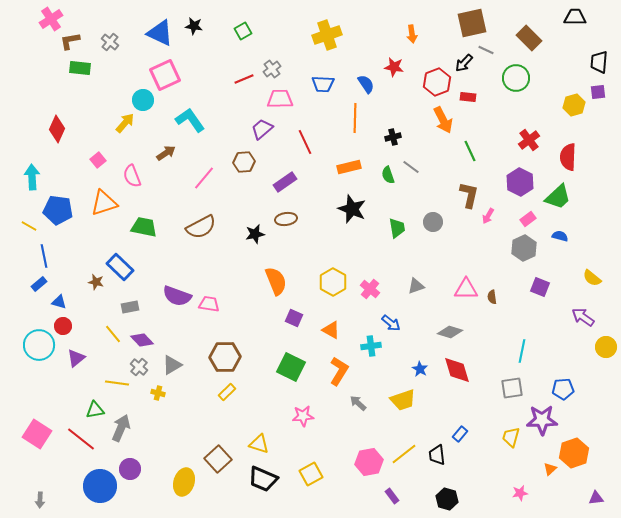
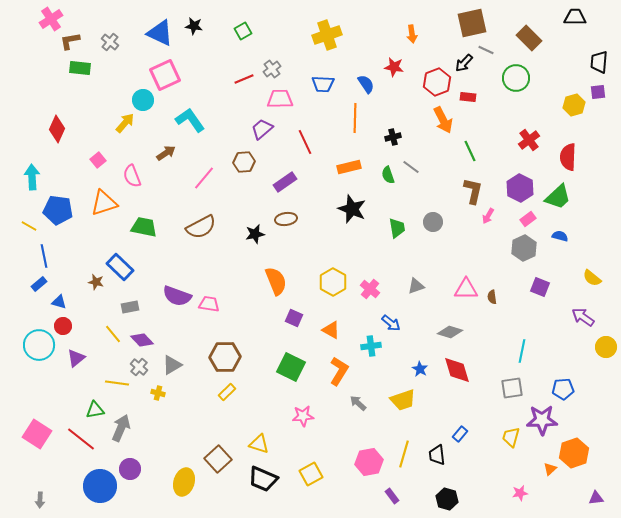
purple hexagon at (520, 182): moved 6 px down
brown L-shape at (469, 195): moved 4 px right, 4 px up
yellow line at (404, 454): rotated 36 degrees counterclockwise
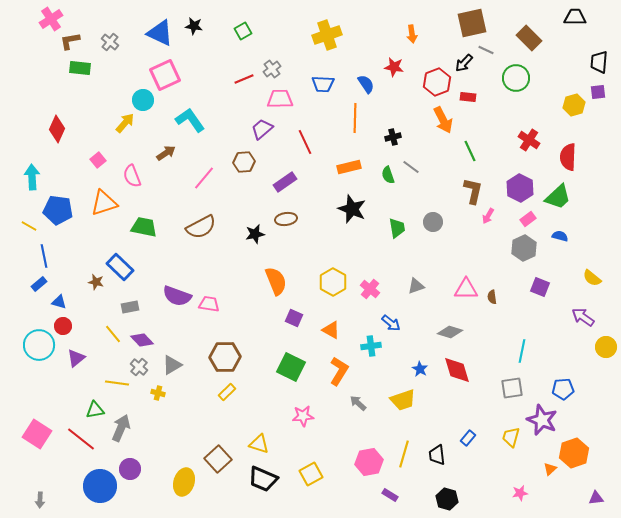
red cross at (529, 140): rotated 20 degrees counterclockwise
purple star at (542, 420): rotated 24 degrees clockwise
blue rectangle at (460, 434): moved 8 px right, 4 px down
purple rectangle at (392, 496): moved 2 px left, 1 px up; rotated 21 degrees counterclockwise
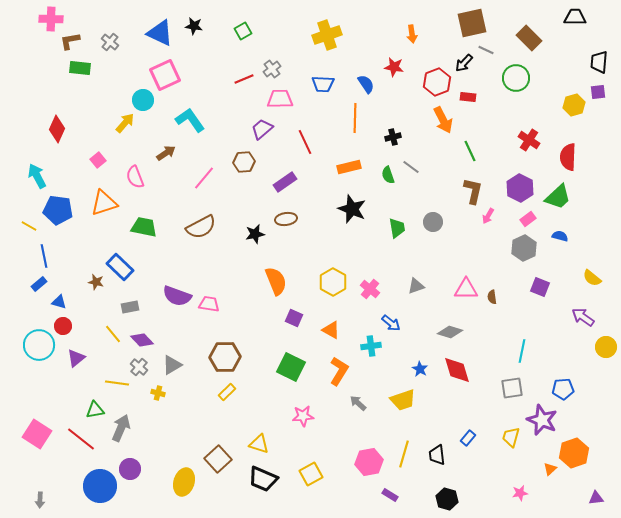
pink cross at (51, 19): rotated 35 degrees clockwise
pink semicircle at (132, 176): moved 3 px right, 1 px down
cyan arrow at (32, 177): moved 5 px right, 1 px up; rotated 25 degrees counterclockwise
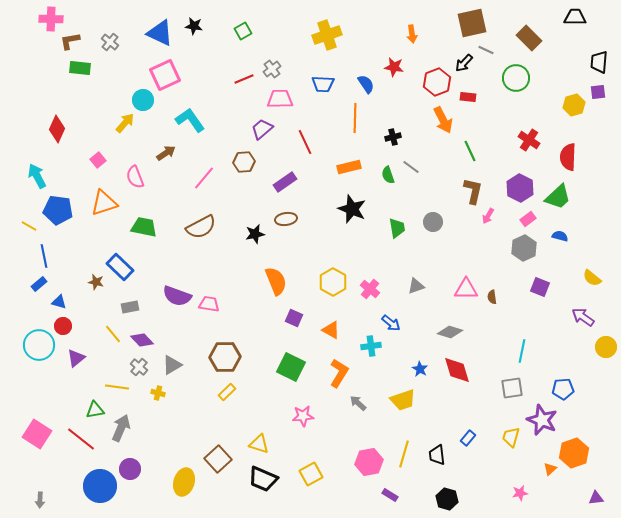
orange L-shape at (339, 371): moved 2 px down
yellow line at (117, 383): moved 4 px down
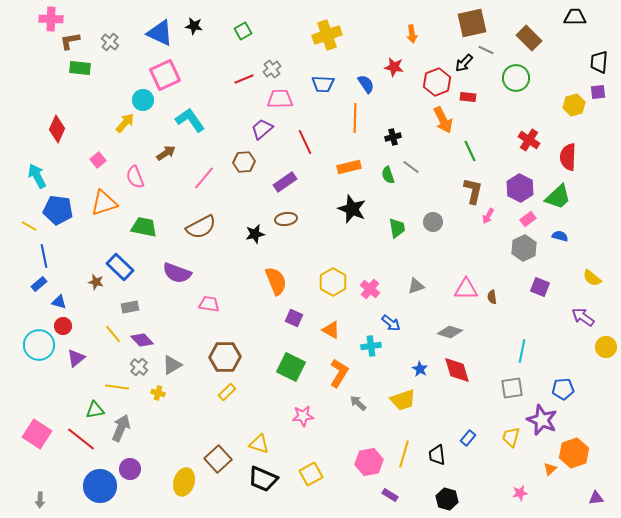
purple semicircle at (177, 296): moved 23 px up
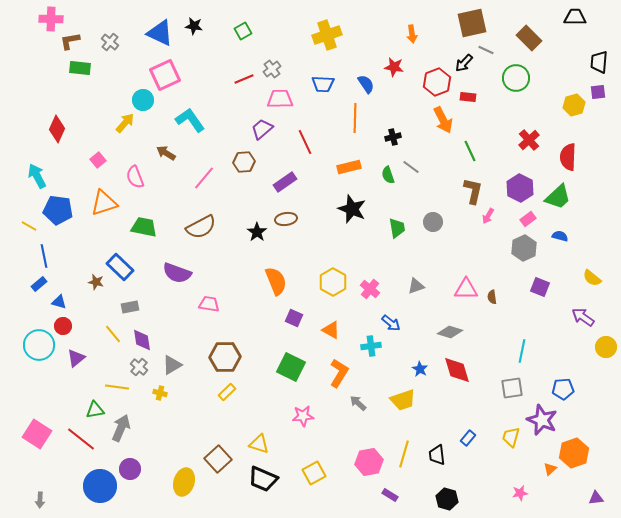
red cross at (529, 140): rotated 15 degrees clockwise
brown arrow at (166, 153): rotated 114 degrees counterclockwise
black star at (255, 234): moved 2 px right, 2 px up; rotated 24 degrees counterclockwise
purple diamond at (142, 340): rotated 35 degrees clockwise
yellow cross at (158, 393): moved 2 px right
yellow square at (311, 474): moved 3 px right, 1 px up
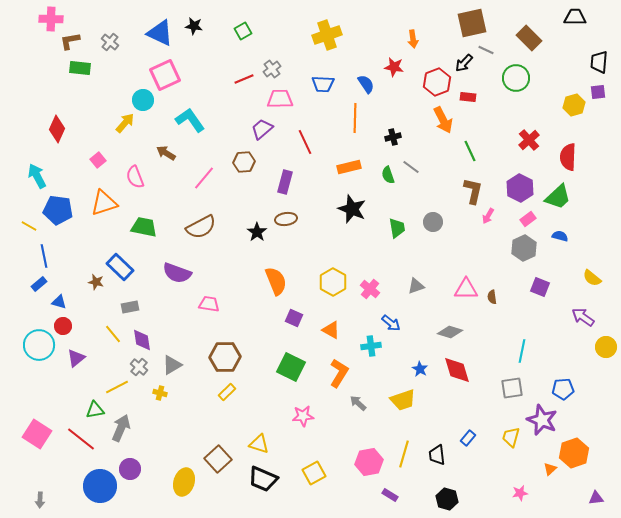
orange arrow at (412, 34): moved 1 px right, 5 px down
purple rectangle at (285, 182): rotated 40 degrees counterclockwise
yellow line at (117, 387): rotated 35 degrees counterclockwise
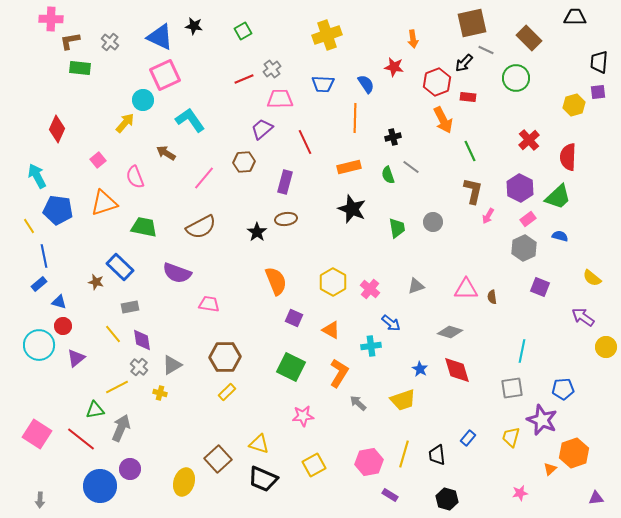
blue triangle at (160, 33): moved 4 px down
yellow line at (29, 226): rotated 28 degrees clockwise
yellow square at (314, 473): moved 8 px up
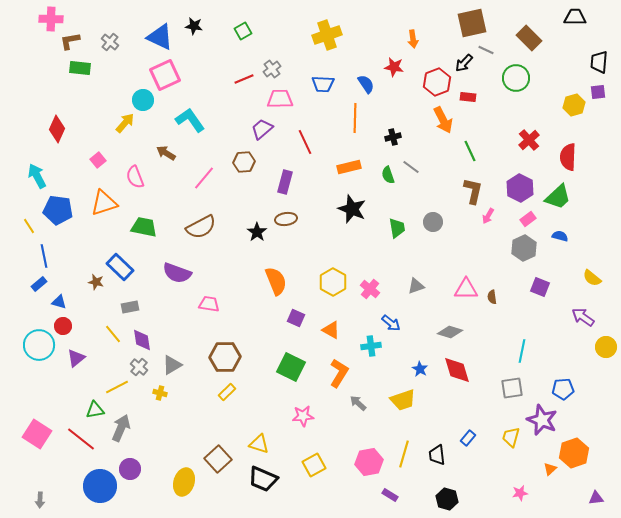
purple square at (294, 318): moved 2 px right
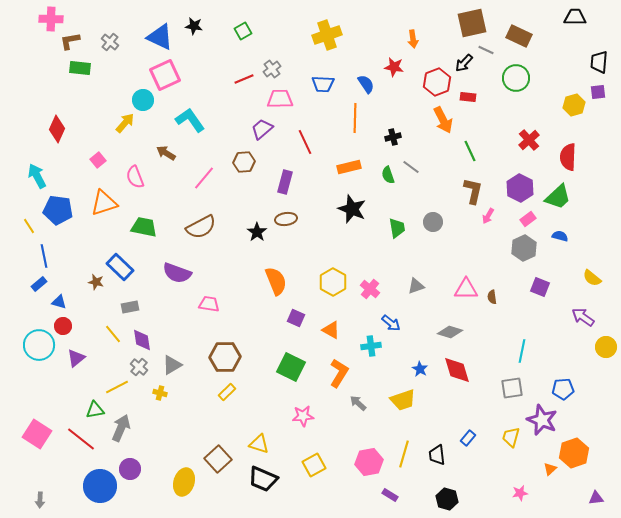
brown rectangle at (529, 38): moved 10 px left, 2 px up; rotated 20 degrees counterclockwise
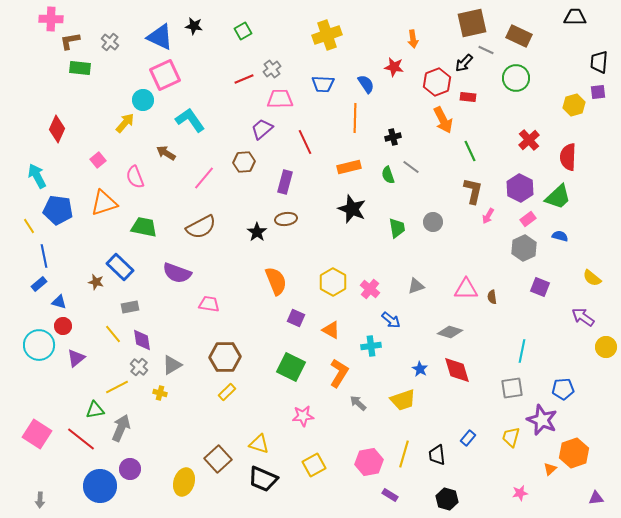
blue arrow at (391, 323): moved 3 px up
